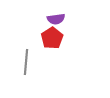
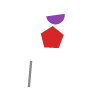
gray line: moved 4 px right, 12 px down
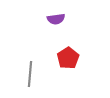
red pentagon: moved 16 px right, 20 px down
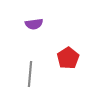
purple semicircle: moved 22 px left, 5 px down
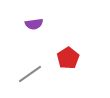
gray line: rotated 50 degrees clockwise
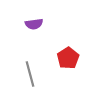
gray line: rotated 70 degrees counterclockwise
